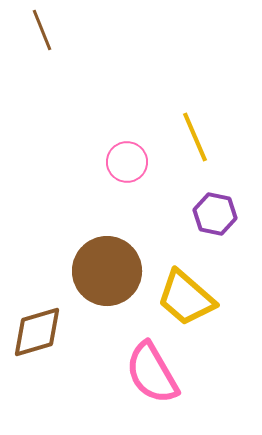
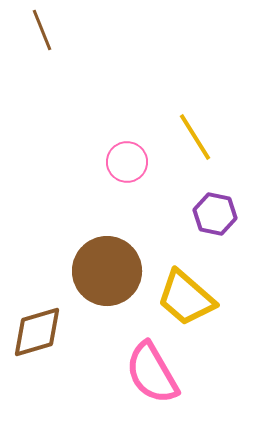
yellow line: rotated 9 degrees counterclockwise
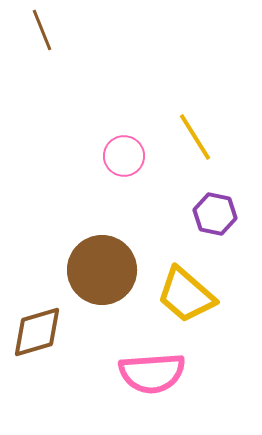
pink circle: moved 3 px left, 6 px up
brown circle: moved 5 px left, 1 px up
yellow trapezoid: moved 3 px up
pink semicircle: rotated 64 degrees counterclockwise
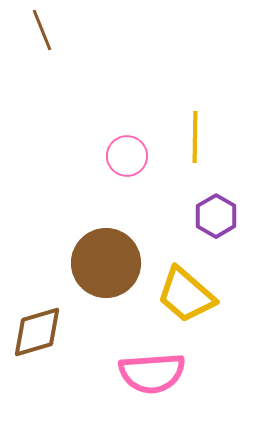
yellow line: rotated 33 degrees clockwise
pink circle: moved 3 px right
purple hexagon: moved 1 px right, 2 px down; rotated 18 degrees clockwise
brown circle: moved 4 px right, 7 px up
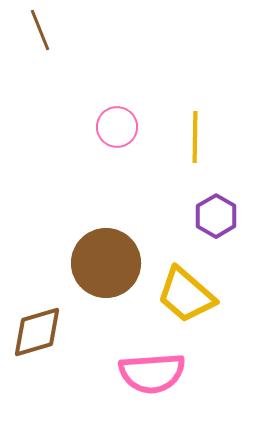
brown line: moved 2 px left
pink circle: moved 10 px left, 29 px up
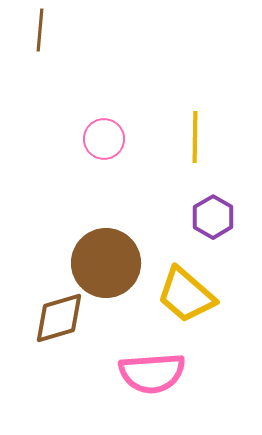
brown line: rotated 27 degrees clockwise
pink circle: moved 13 px left, 12 px down
purple hexagon: moved 3 px left, 1 px down
brown diamond: moved 22 px right, 14 px up
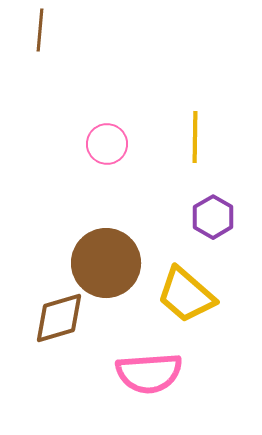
pink circle: moved 3 px right, 5 px down
pink semicircle: moved 3 px left
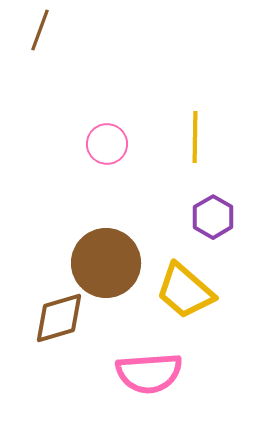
brown line: rotated 15 degrees clockwise
yellow trapezoid: moved 1 px left, 4 px up
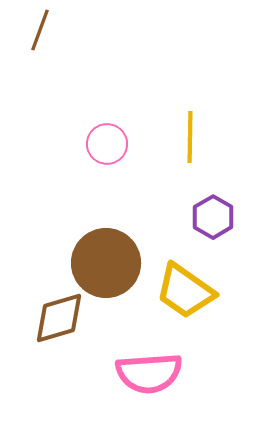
yellow line: moved 5 px left
yellow trapezoid: rotated 6 degrees counterclockwise
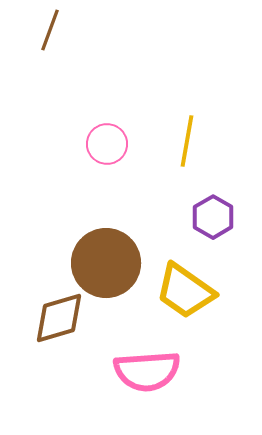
brown line: moved 10 px right
yellow line: moved 3 px left, 4 px down; rotated 9 degrees clockwise
pink semicircle: moved 2 px left, 2 px up
